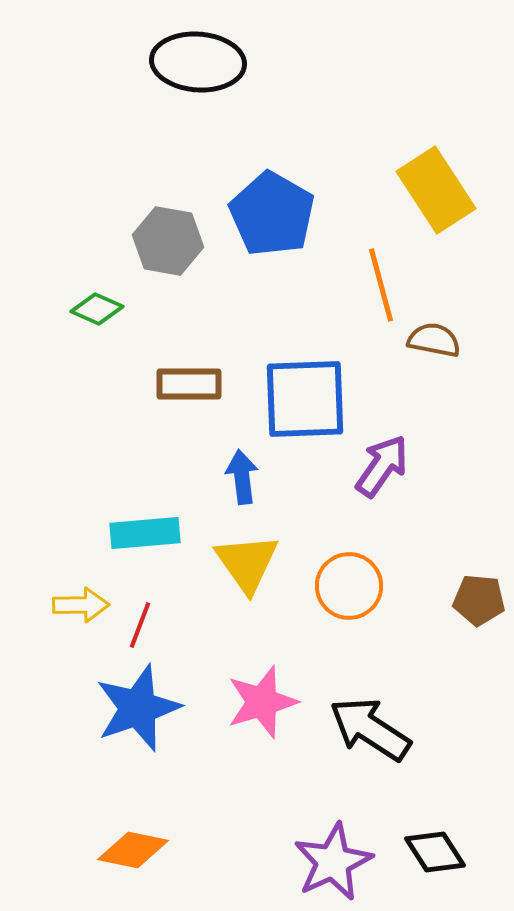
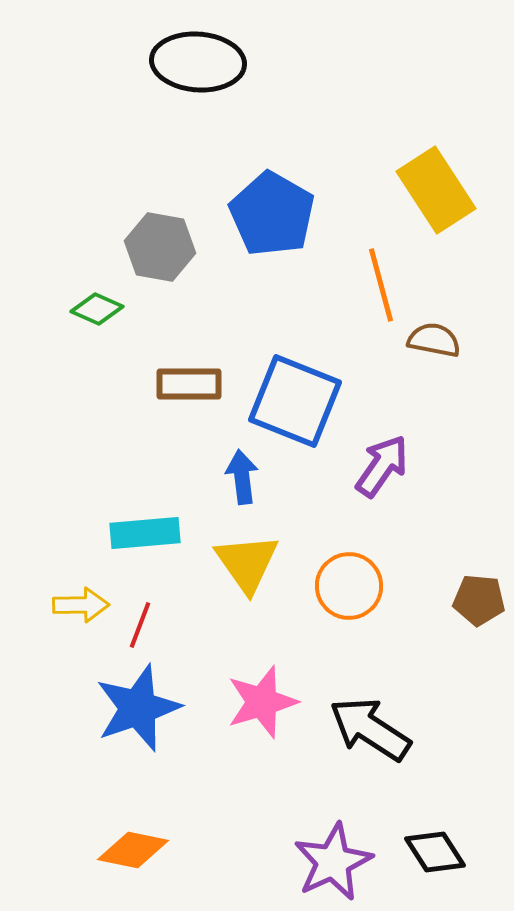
gray hexagon: moved 8 px left, 6 px down
blue square: moved 10 px left, 2 px down; rotated 24 degrees clockwise
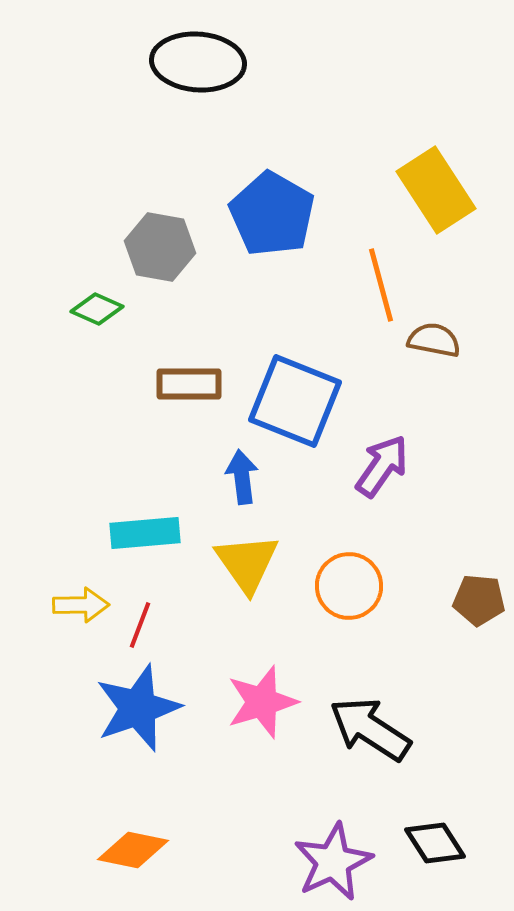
black diamond: moved 9 px up
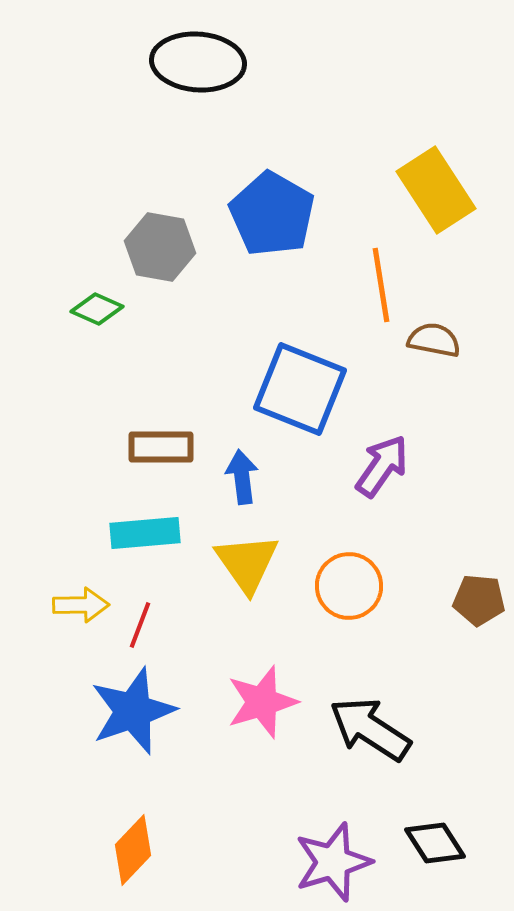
orange line: rotated 6 degrees clockwise
brown rectangle: moved 28 px left, 63 px down
blue square: moved 5 px right, 12 px up
blue star: moved 5 px left, 3 px down
orange diamond: rotated 58 degrees counterclockwise
purple star: rotated 8 degrees clockwise
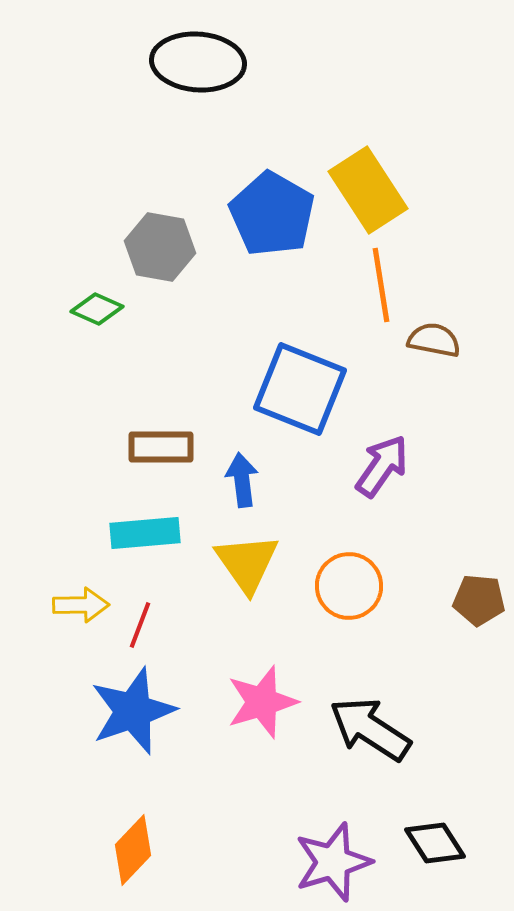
yellow rectangle: moved 68 px left
blue arrow: moved 3 px down
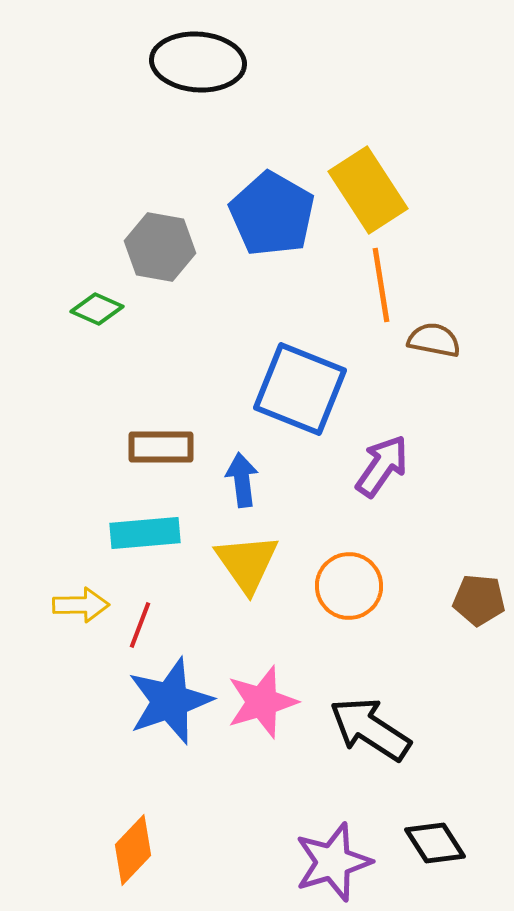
blue star: moved 37 px right, 10 px up
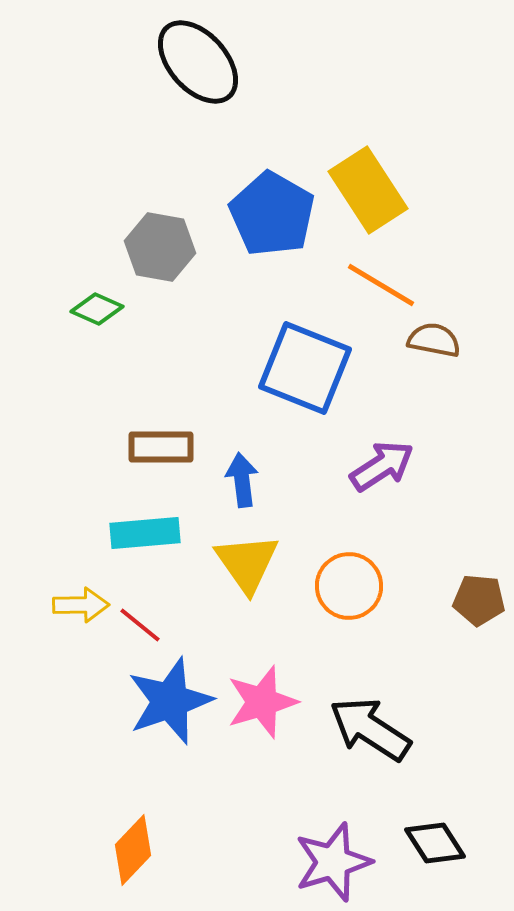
black ellipse: rotated 44 degrees clockwise
orange line: rotated 50 degrees counterclockwise
blue square: moved 5 px right, 21 px up
purple arrow: rotated 22 degrees clockwise
red line: rotated 72 degrees counterclockwise
